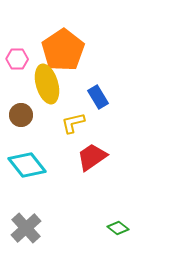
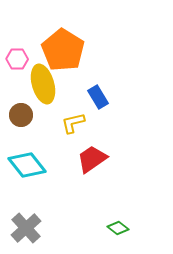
orange pentagon: rotated 6 degrees counterclockwise
yellow ellipse: moved 4 px left
red trapezoid: moved 2 px down
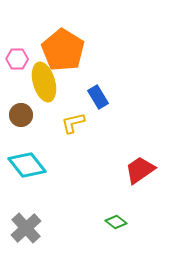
yellow ellipse: moved 1 px right, 2 px up
red trapezoid: moved 48 px right, 11 px down
green diamond: moved 2 px left, 6 px up
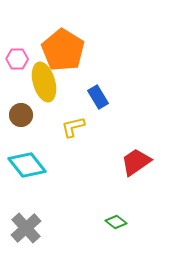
yellow L-shape: moved 4 px down
red trapezoid: moved 4 px left, 8 px up
